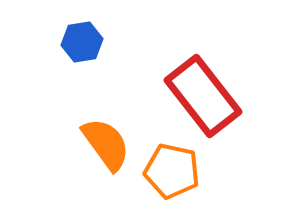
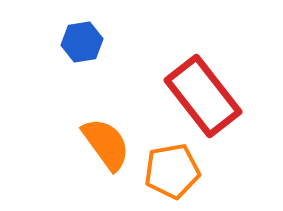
orange pentagon: rotated 22 degrees counterclockwise
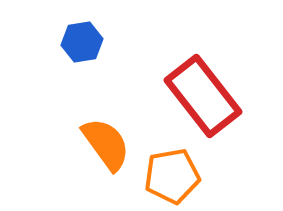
orange pentagon: moved 5 px down
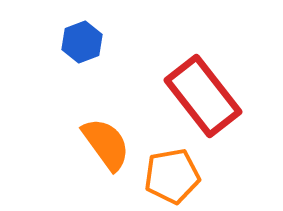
blue hexagon: rotated 12 degrees counterclockwise
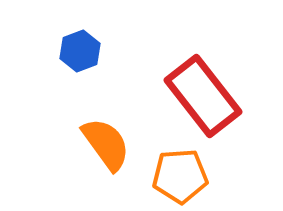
blue hexagon: moved 2 px left, 9 px down
orange pentagon: moved 8 px right; rotated 6 degrees clockwise
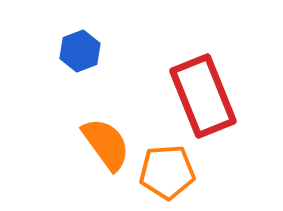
red rectangle: rotated 16 degrees clockwise
orange pentagon: moved 13 px left, 4 px up
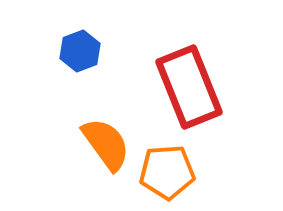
red rectangle: moved 14 px left, 9 px up
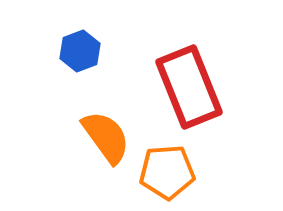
orange semicircle: moved 7 px up
